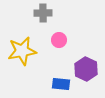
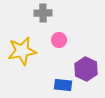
blue rectangle: moved 2 px right, 1 px down
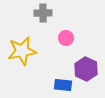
pink circle: moved 7 px right, 2 px up
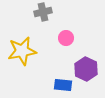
gray cross: moved 1 px up; rotated 12 degrees counterclockwise
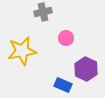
blue rectangle: rotated 18 degrees clockwise
